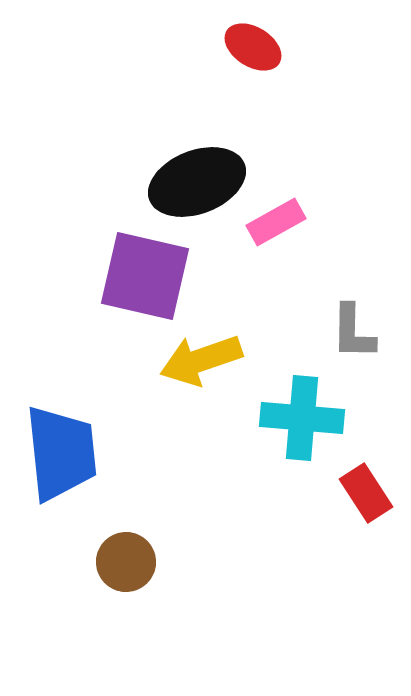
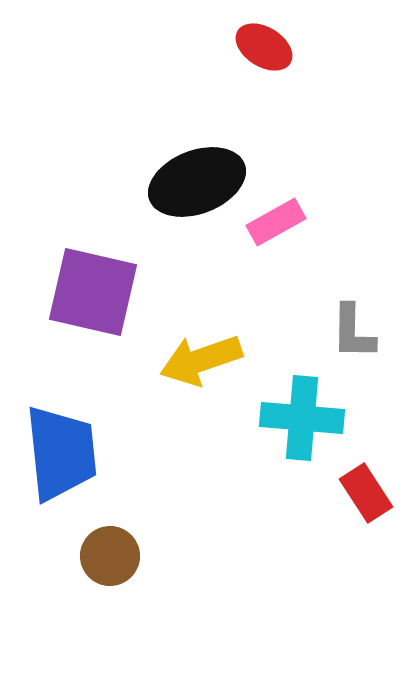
red ellipse: moved 11 px right
purple square: moved 52 px left, 16 px down
brown circle: moved 16 px left, 6 px up
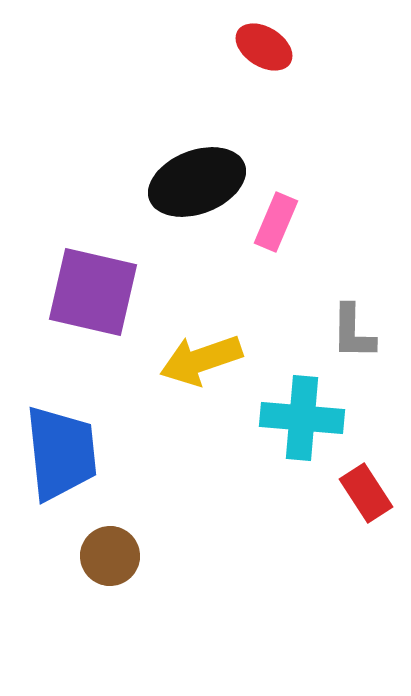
pink rectangle: rotated 38 degrees counterclockwise
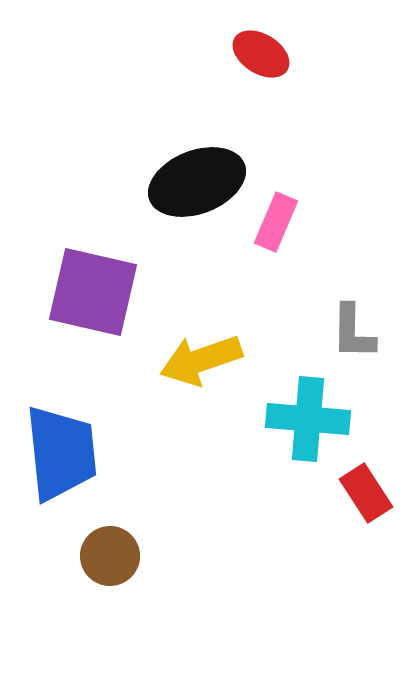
red ellipse: moved 3 px left, 7 px down
cyan cross: moved 6 px right, 1 px down
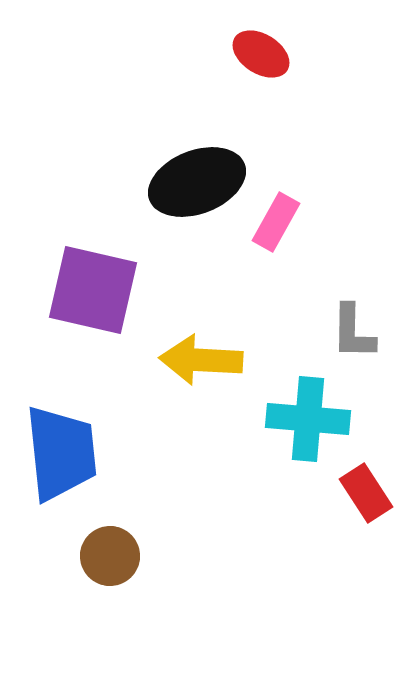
pink rectangle: rotated 6 degrees clockwise
purple square: moved 2 px up
yellow arrow: rotated 22 degrees clockwise
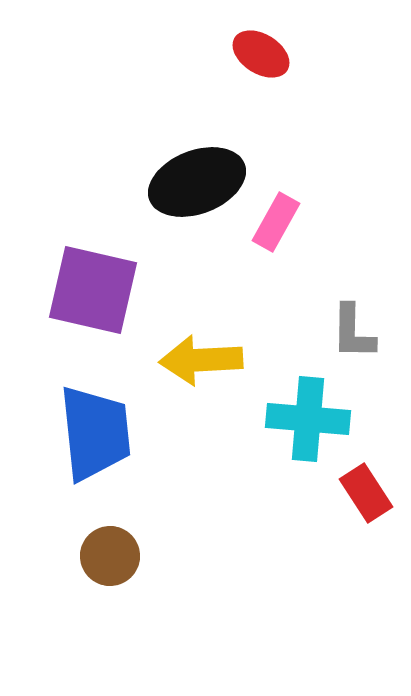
yellow arrow: rotated 6 degrees counterclockwise
blue trapezoid: moved 34 px right, 20 px up
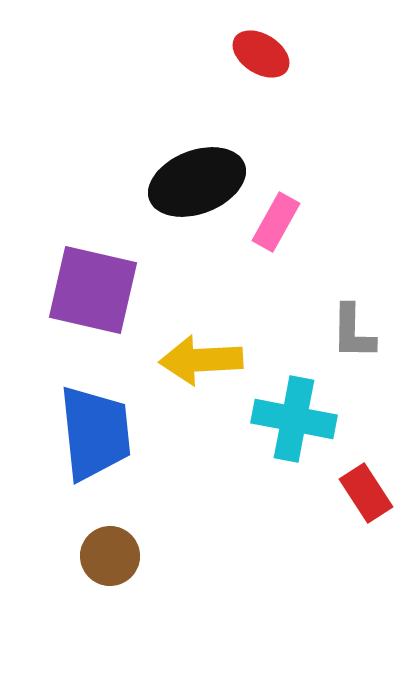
cyan cross: moved 14 px left; rotated 6 degrees clockwise
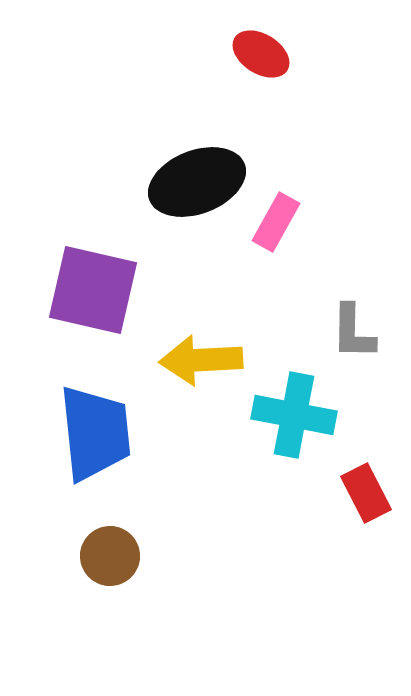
cyan cross: moved 4 px up
red rectangle: rotated 6 degrees clockwise
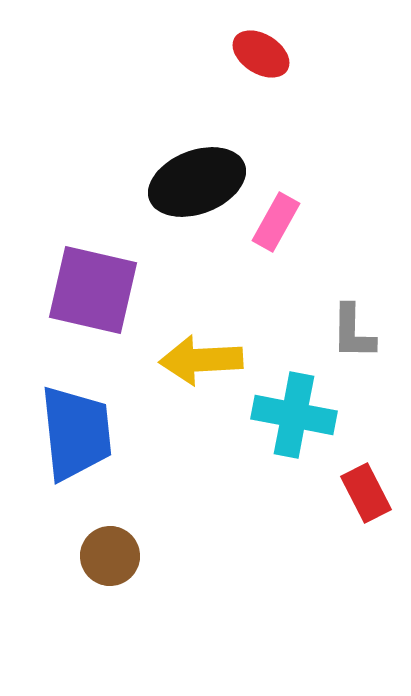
blue trapezoid: moved 19 px left
